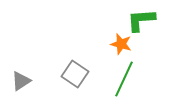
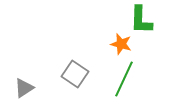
green L-shape: rotated 84 degrees counterclockwise
gray triangle: moved 3 px right, 7 px down
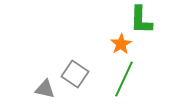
orange star: rotated 25 degrees clockwise
gray triangle: moved 21 px right, 1 px down; rotated 45 degrees clockwise
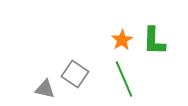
green L-shape: moved 13 px right, 21 px down
orange star: moved 1 px right, 4 px up
green line: rotated 48 degrees counterclockwise
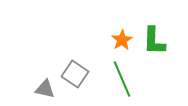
green line: moved 2 px left
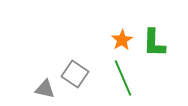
green L-shape: moved 2 px down
green line: moved 1 px right, 1 px up
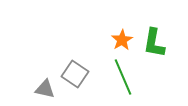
green L-shape: rotated 8 degrees clockwise
green line: moved 1 px up
